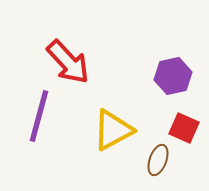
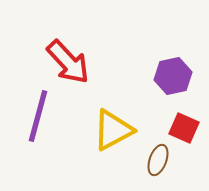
purple line: moved 1 px left
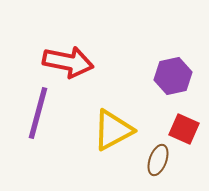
red arrow: rotated 36 degrees counterclockwise
purple line: moved 3 px up
red square: moved 1 px down
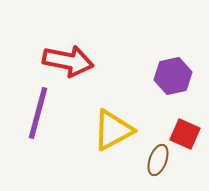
red arrow: moved 1 px up
red square: moved 1 px right, 5 px down
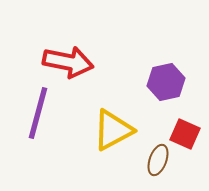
red arrow: moved 1 px down
purple hexagon: moved 7 px left, 6 px down
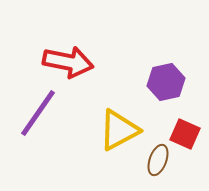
purple line: rotated 20 degrees clockwise
yellow triangle: moved 6 px right
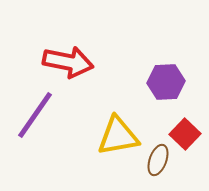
purple hexagon: rotated 9 degrees clockwise
purple line: moved 3 px left, 2 px down
yellow triangle: moved 1 px left, 6 px down; rotated 18 degrees clockwise
red square: rotated 20 degrees clockwise
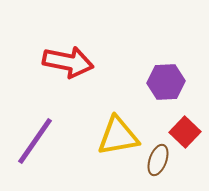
purple line: moved 26 px down
red square: moved 2 px up
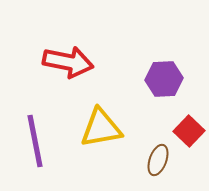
purple hexagon: moved 2 px left, 3 px up
red square: moved 4 px right, 1 px up
yellow triangle: moved 17 px left, 8 px up
purple line: rotated 46 degrees counterclockwise
